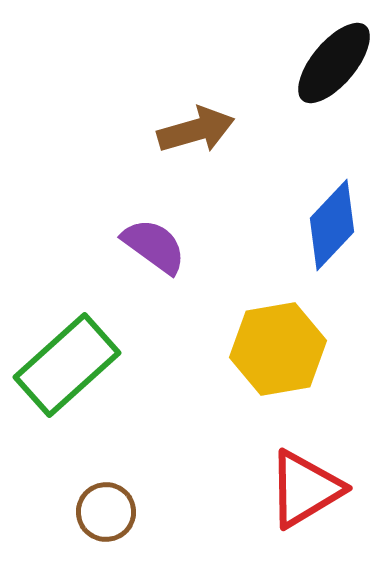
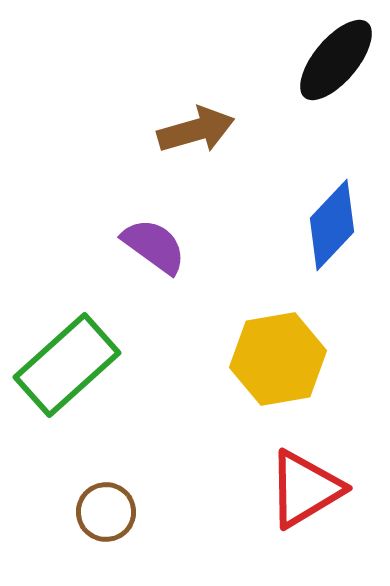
black ellipse: moved 2 px right, 3 px up
yellow hexagon: moved 10 px down
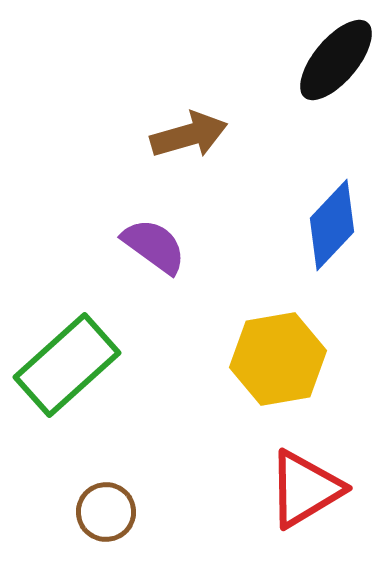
brown arrow: moved 7 px left, 5 px down
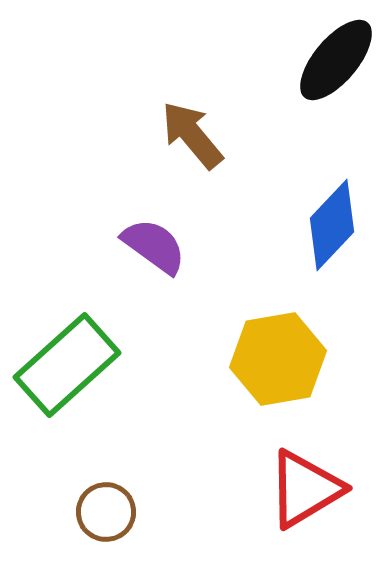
brown arrow: moved 3 px right; rotated 114 degrees counterclockwise
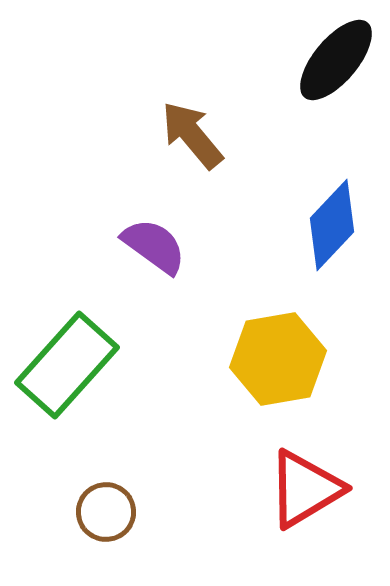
green rectangle: rotated 6 degrees counterclockwise
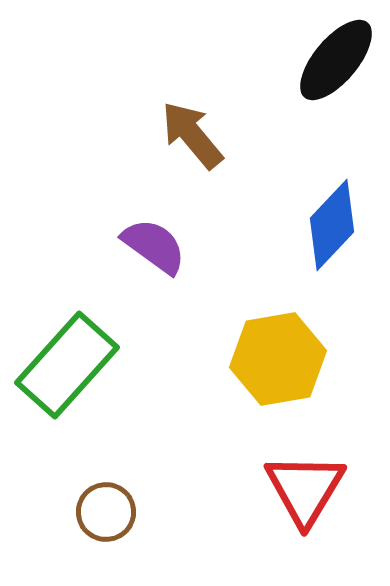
red triangle: rotated 28 degrees counterclockwise
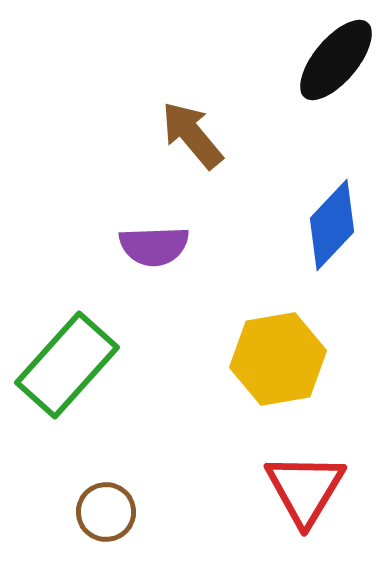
purple semicircle: rotated 142 degrees clockwise
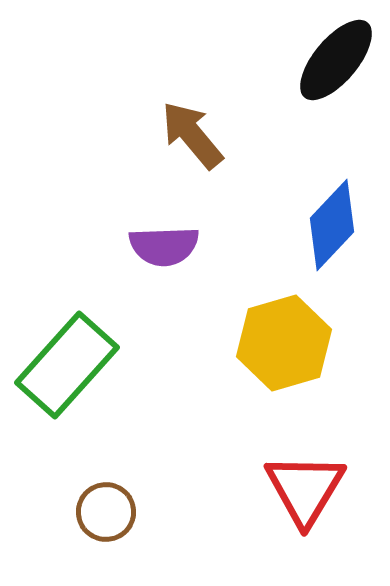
purple semicircle: moved 10 px right
yellow hexagon: moved 6 px right, 16 px up; rotated 6 degrees counterclockwise
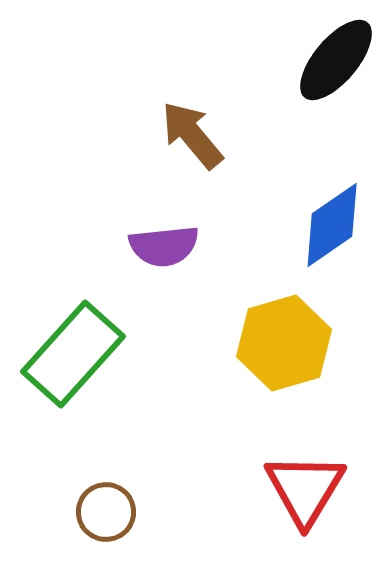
blue diamond: rotated 12 degrees clockwise
purple semicircle: rotated 4 degrees counterclockwise
green rectangle: moved 6 px right, 11 px up
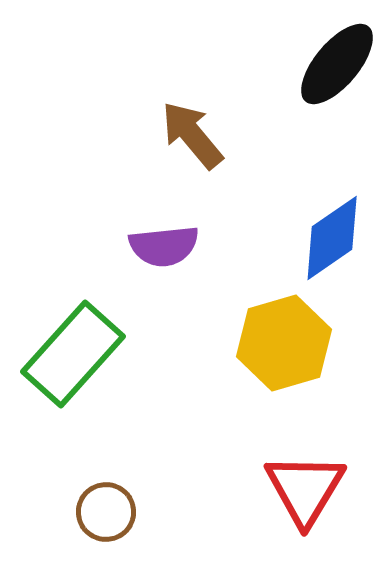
black ellipse: moved 1 px right, 4 px down
blue diamond: moved 13 px down
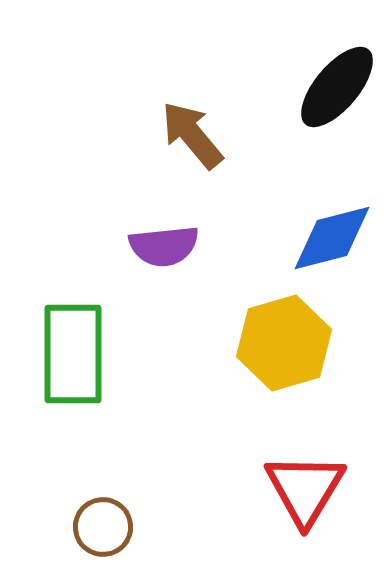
black ellipse: moved 23 px down
blue diamond: rotated 20 degrees clockwise
green rectangle: rotated 42 degrees counterclockwise
brown circle: moved 3 px left, 15 px down
